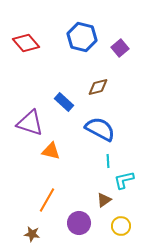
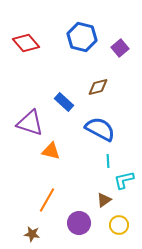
yellow circle: moved 2 px left, 1 px up
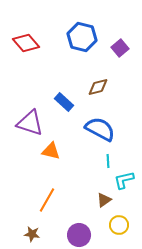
purple circle: moved 12 px down
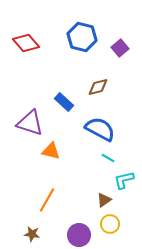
cyan line: moved 3 px up; rotated 56 degrees counterclockwise
yellow circle: moved 9 px left, 1 px up
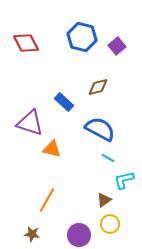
red diamond: rotated 12 degrees clockwise
purple square: moved 3 px left, 2 px up
orange triangle: moved 1 px right, 2 px up
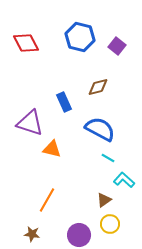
blue hexagon: moved 2 px left
purple square: rotated 12 degrees counterclockwise
blue rectangle: rotated 24 degrees clockwise
cyan L-shape: rotated 55 degrees clockwise
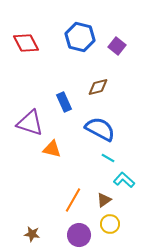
orange line: moved 26 px right
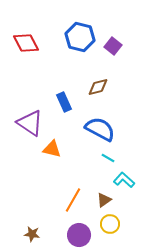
purple square: moved 4 px left
purple triangle: rotated 16 degrees clockwise
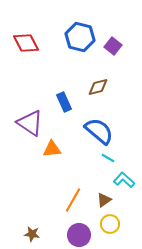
blue semicircle: moved 1 px left, 2 px down; rotated 12 degrees clockwise
orange triangle: rotated 18 degrees counterclockwise
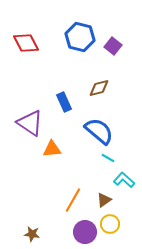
brown diamond: moved 1 px right, 1 px down
purple circle: moved 6 px right, 3 px up
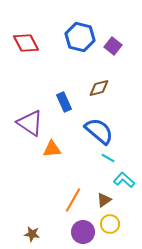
purple circle: moved 2 px left
